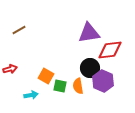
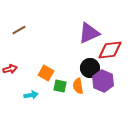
purple triangle: rotated 15 degrees counterclockwise
orange square: moved 3 px up
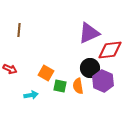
brown line: rotated 56 degrees counterclockwise
red arrow: rotated 40 degrees clockwise
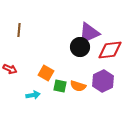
black circle: moved 10 px left, 21 px up
purple hexagon: rotated 10 degrees clockwise
orange semicircle: rotated 63 degrees counterclockwise
cyan arrow: moved 2 px right
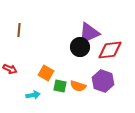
purple hexagon: rotated 15 degrees counterclockwise
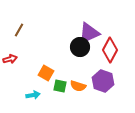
brown line: rotated 24 degrees clockwise
red diamond: rotated 55 degrees counterclockwise
red arrow: moved 10 px up; rotated 40 degrees counterclockwise
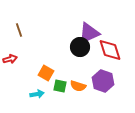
brown line: rotated 48 degrees counterclockwise
red diamond: rotated 45 degrees counterclockwise
cyan arrow: moved 4 px right, 1 px up
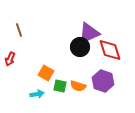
red arrow: rotated 128 degrees clockwise
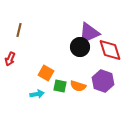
brown line: rotated 32 degrees clockwise
